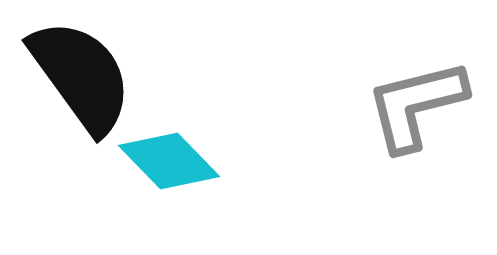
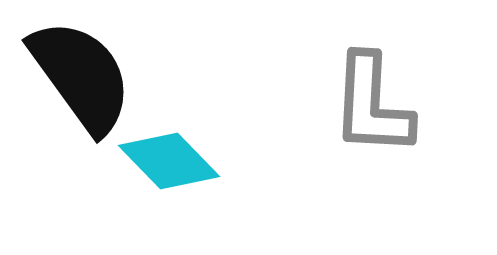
gray L-shape: moved 44 px left; rotated 73 degrees counterclockwise
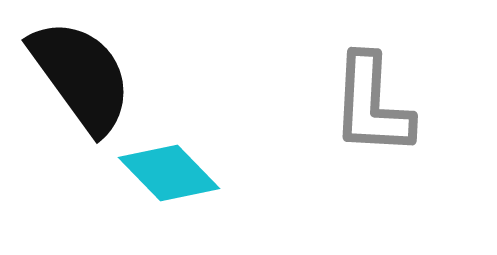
cyan diamond: moved 12 px down
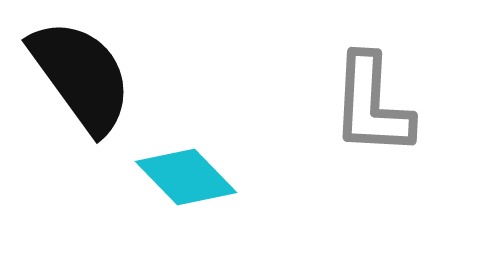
cyan diamond: moved 17 px right, 4 px down
